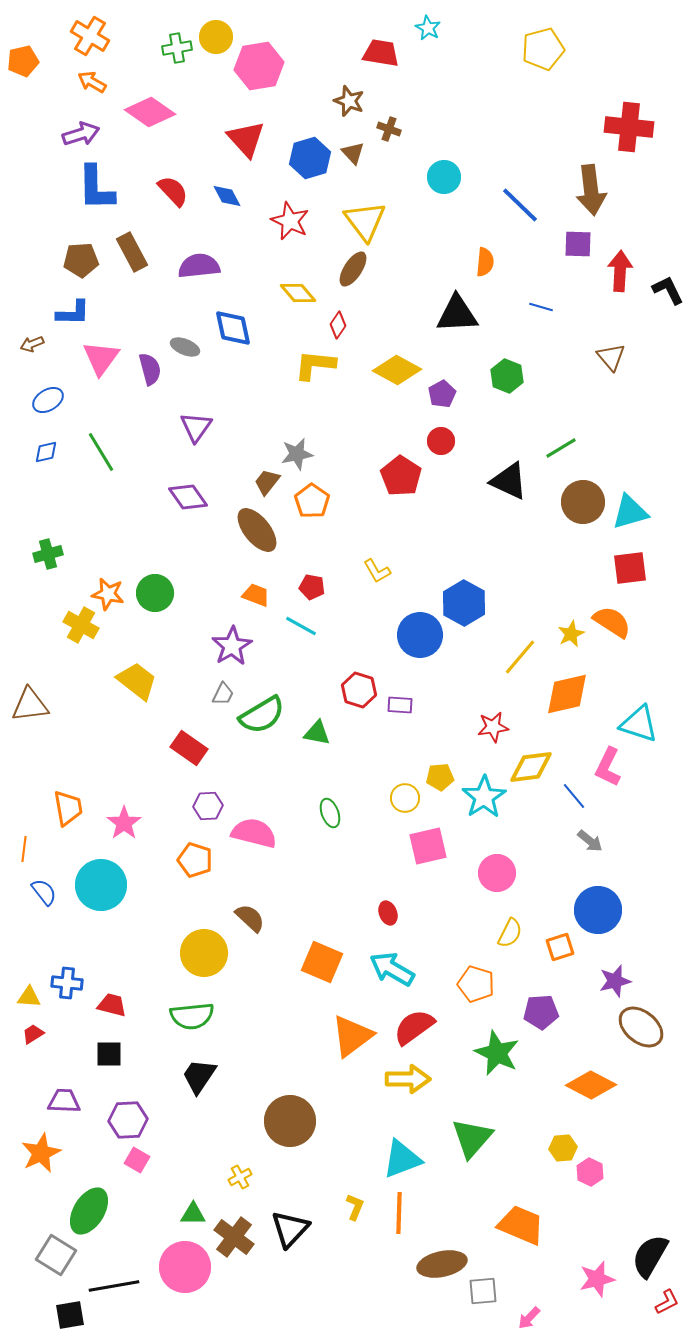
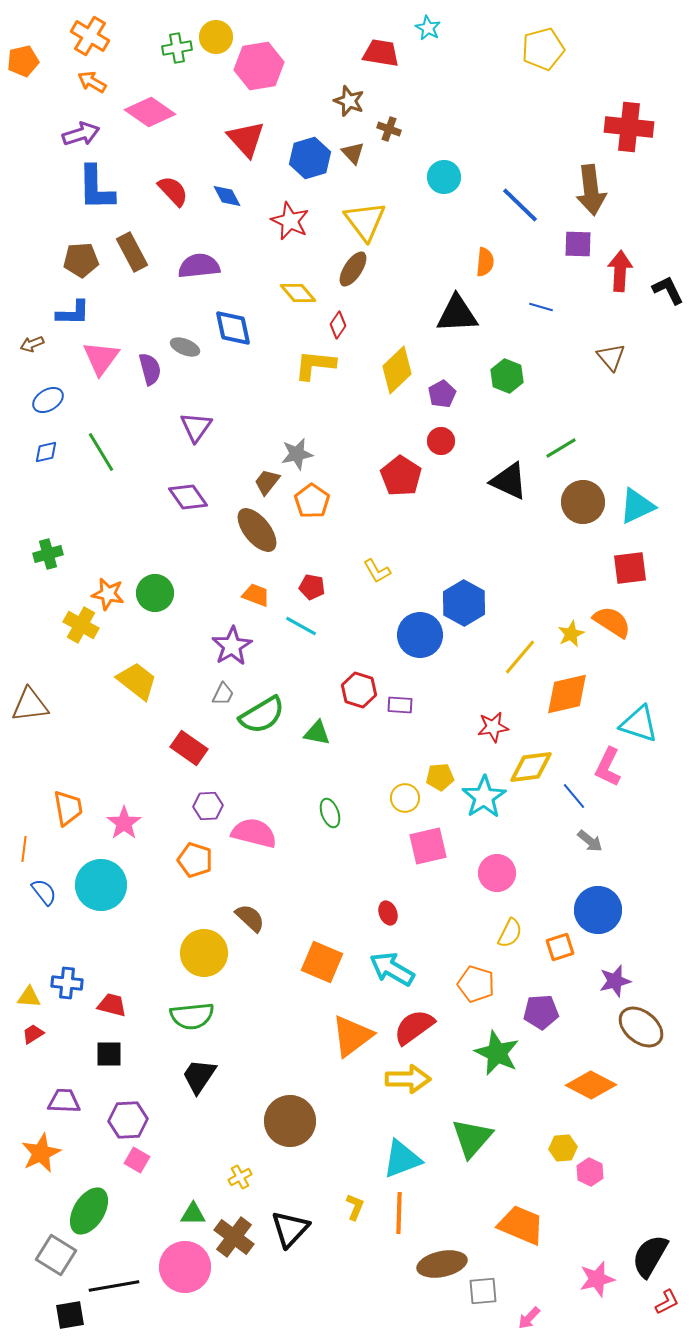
yellow diamond at (397, 370): rotated 72 degrees counterclockwise
cyan triangle at (630, 512): moved 7 px right, 6 px up; rotated 9 degrees counterclockwise
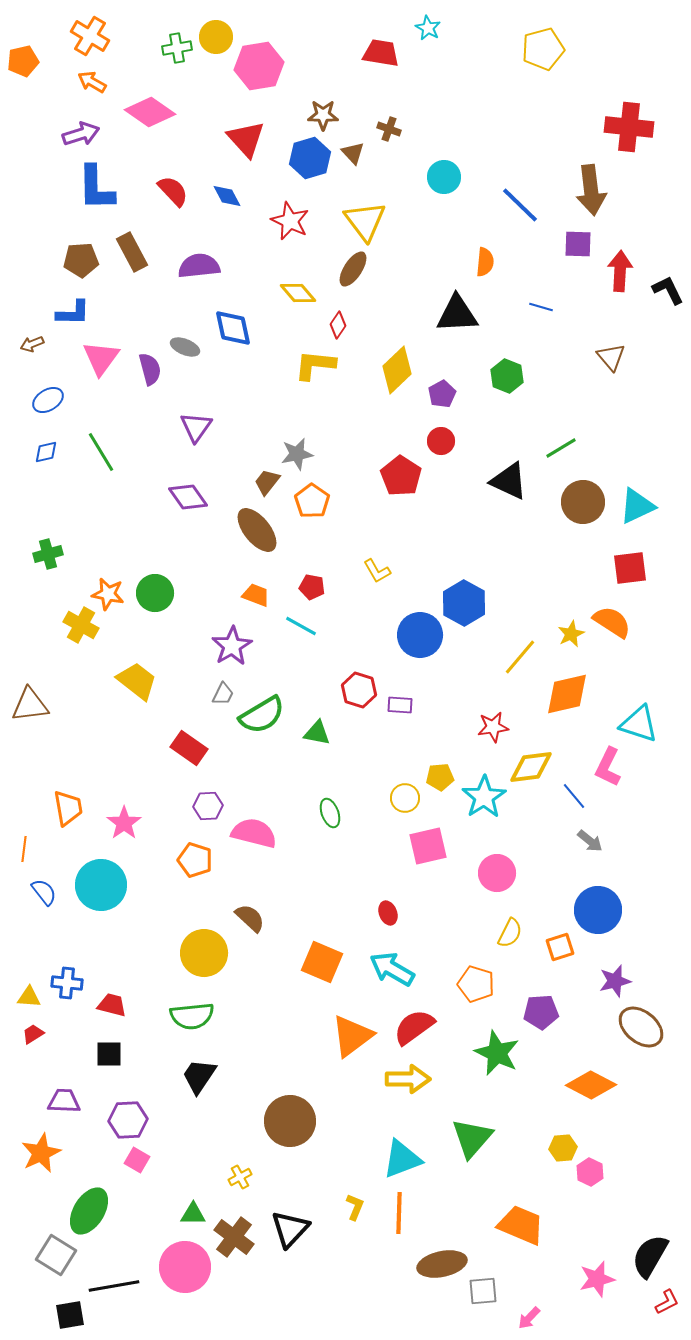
brown star at (349, 101): moved 26 px left, 14 px down; rotated 20 degrees counterclockwise
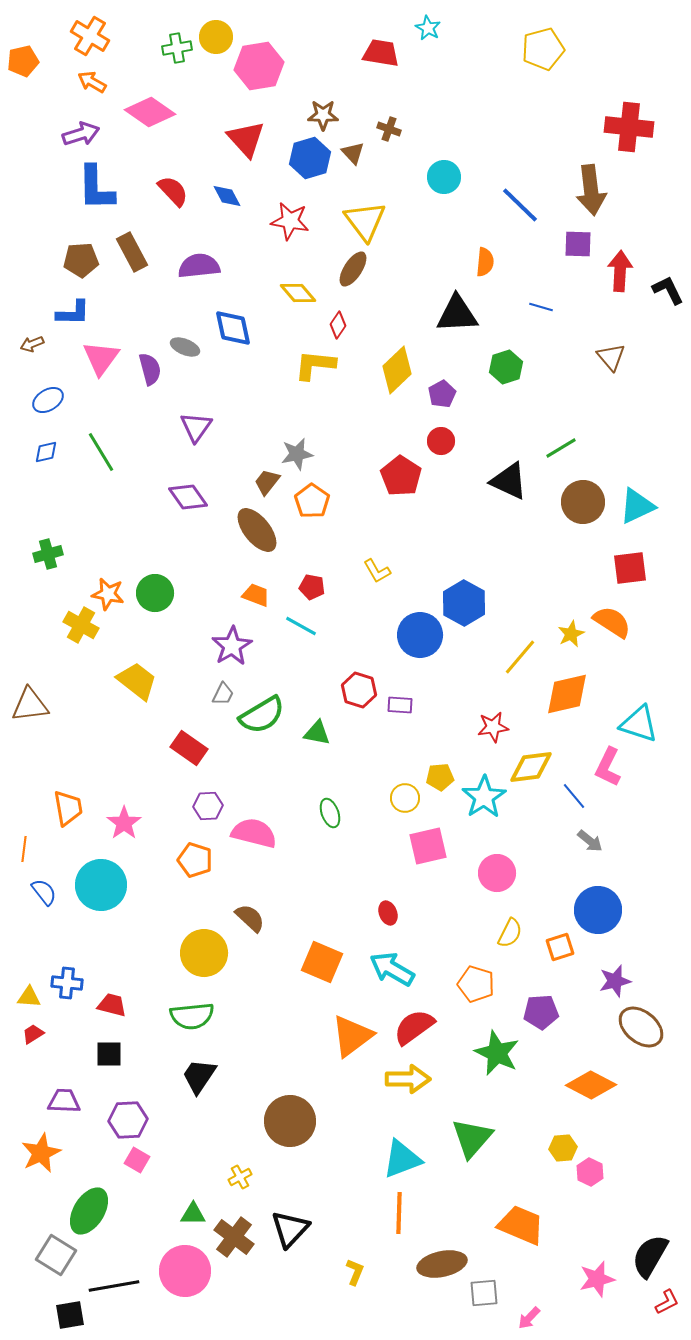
red star at (290, 221): rotated 15 degrees counterclockwise
green hexagon at (507, 376): moved 1 px left, 9 px up; rotated 20 degrees clockwise
yellow L-shape at (355, 1207): moved 65 px down
pink circle at (185, 1267): moved 4 px down
gray square at (483, 1291): moved 1 px right, 2 px down
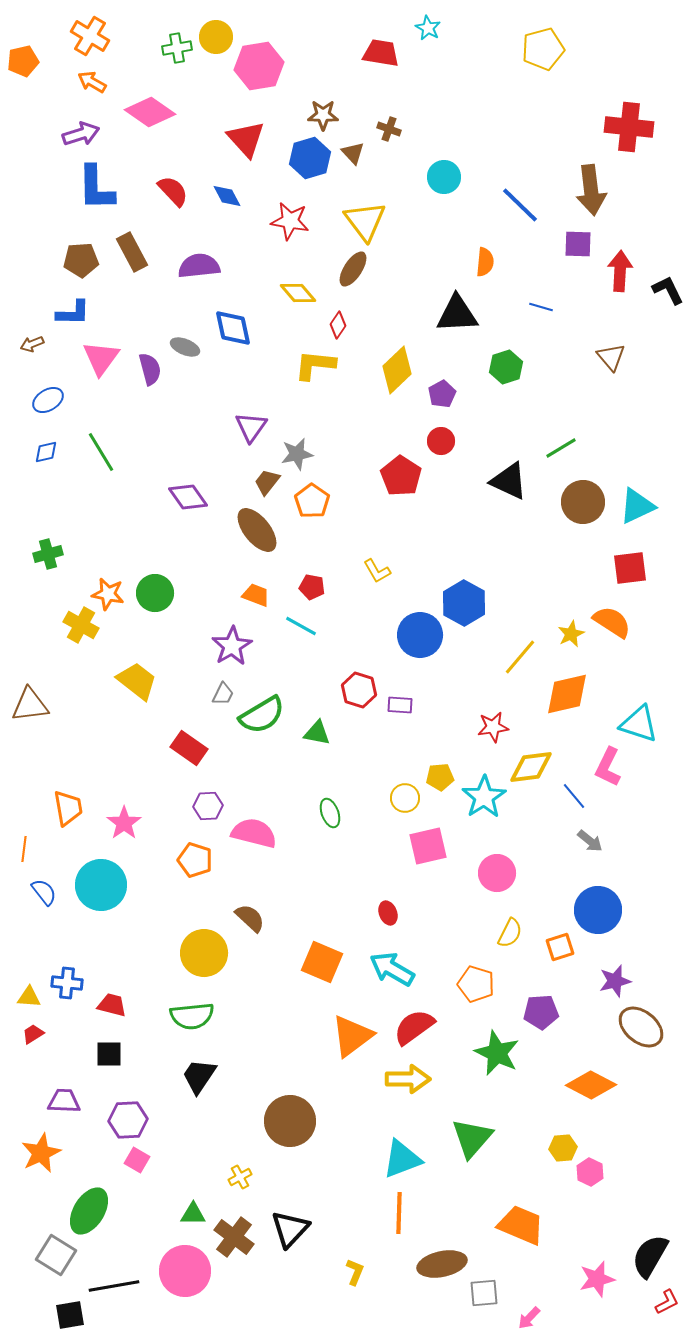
purple triangle at (196, 427): moved 55 px right
